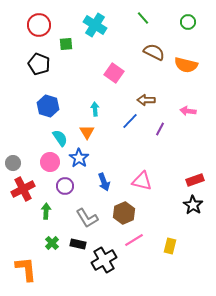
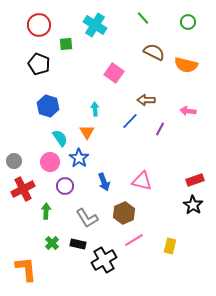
gray circle: moved 1 px right, 2 px up
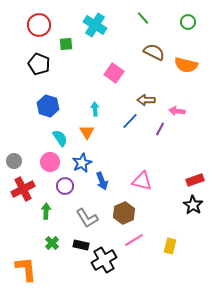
pink arrow: moved 11 px left
blue star: moved 3 px right, 5 px down; rotated 12 degrees clockwise
blue arrow: moved 2 px left, 1 px up
black rectangle: moved 3 px right, 1 px down
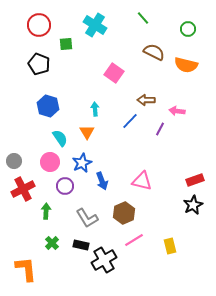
green circle: moved 7 px down
black star: rotated 12 degrees clockwise
yellow rectangle: rotated 28 degrees counterclockwise
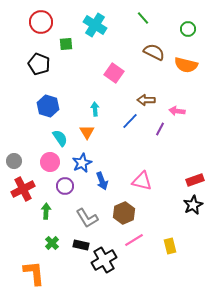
red circle: moved 2 px right, 3 px up
orange L-shape: moved 8 px right, 4 px down
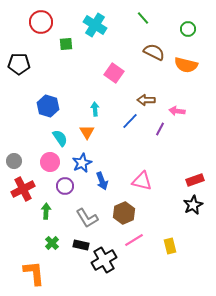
black pentagon: moved 20 px left; rotated 20 degrees counterclockwise
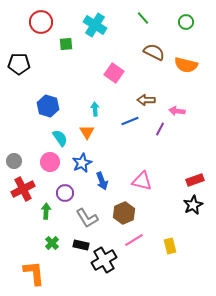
green circle: moved 2 px left, 7 px up
blue line: rotated 24 degrees clockwise
purple circle: moved 7 px down
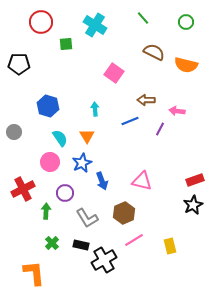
orange triangle: moved 4 px down
gray circle: moved 29 px up
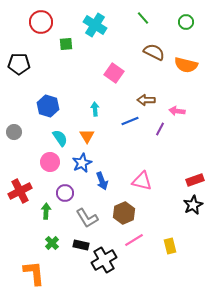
red cross: moved 3 px left, 2 px down
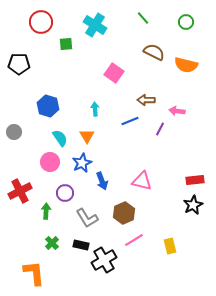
red rectangle: rotated 12 degrees clockwise
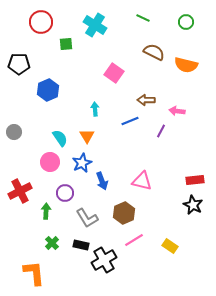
green line: rotated 24 degrees counterclockwise
blue hexagon: moved 16 px up; rotated 20 degrees clockwise
purple line: moved 1 px right, 2 px down
black star: rotated 18 degrees counterclockwise
yellow rectangle: rotated 42 degrees counterclockwise
